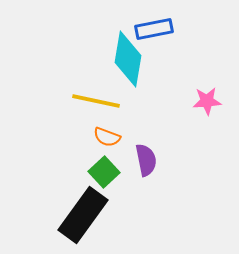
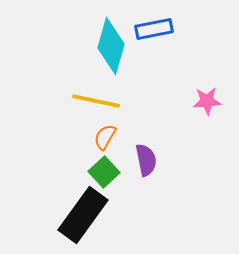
cyan diamond: moved 17 px left, 13 px up; rotated 6 degrees clockwise
orange semicircle: moved 2 px left; rotated 100 degrees clockwise
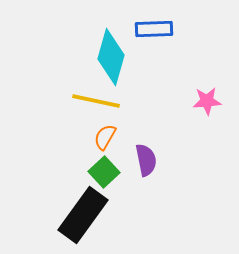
blue rectangle: rotated 9 degrees clockwise
cyan diamond: moved 11 px down
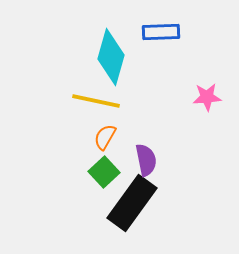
blue rectangle: moved 7 px right, 3 px down
pink star: moved 4 px up
black rectangle: moved 49 px right, 12 px up
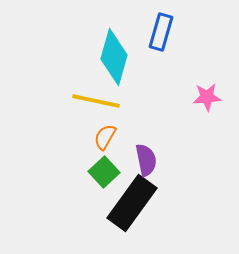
blue rectangle: rotated 72 degrees counterclockwise
cyan diamond: moved 3 px right
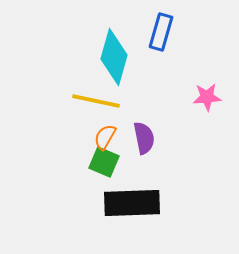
purple semicircle: moved 2 px left, 22 px up
green square: moved 10 px up; rotated 24 degrees counterclockwise
black rectangle: rotated 52 degrees clockwise
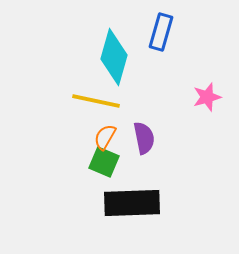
pink star: rotated 12 degrees counterclockwise
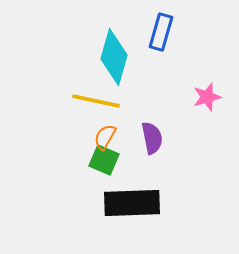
purple semicircle: moved 8 px right
green square: moved 2 px up
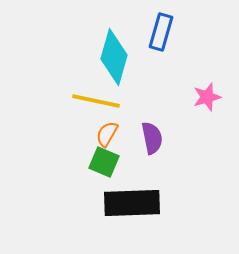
orange semicircle: moved 2 px right, 3 px up
green square: moved 2 px down
